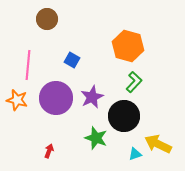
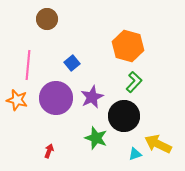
blue square: moved 3 px down; rotated 21 degrees clockwise
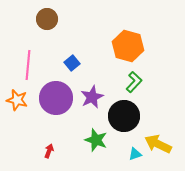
green star: moved 2 px down
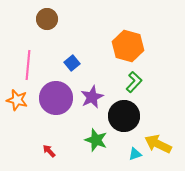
red arrow: rotated 64 degrees counterclockwise
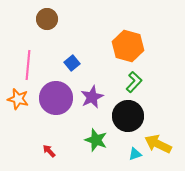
orange star: moved 1 px right, 1 px up
black circle: moved 4 px right
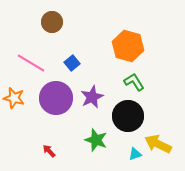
brown circle: moved 5 px right, 3 px down
pink line: moved 3 px right, 2 px up; rotated 64 degrees counterclockwise
green L-shape: rotated 75 degrees counterclockwise
orange star: moved 4 px left, 1 px up
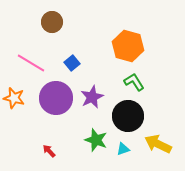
cyan triangle: moved 12 px left, 5 px up
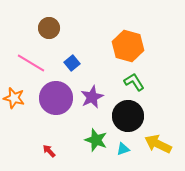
brown circle: moved 3 px left, 6 px down
